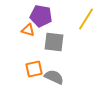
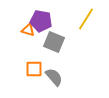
purple pentagon: moved 5 px down
gray square: rotated 15 degrees clockwise
orange square: rotated 12 degrees clockwise
gray semicircle: rotated 24 degrees clockwise
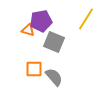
purple pentagon: rotated 20 degrees counterclockwise
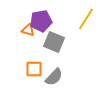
gray semicircle: rotated 84 degrees clockwise
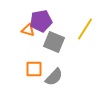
yellow line: moved 1 px left, 10 px down
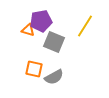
yellow line: moved 3 px up
orange square: rotated 12 degrees clockwise
gray semicircle: rotated 18 degrees clockwise
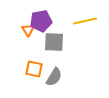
yellow line: moved 5 px up; rotated 45 degrees clockwise
orange triangle: rotated 40 degrees clockwise
gray square: rotated 20 degrees counterclockwise
gray semicircle: rotated 30 degrees counterclockwise
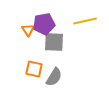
purple pentagon: moved 3 px right, 3 px down
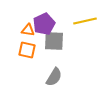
purple pentagon: rotated 15 degrees counterclockwise
orange triangle: rotated 48 degrees counterclockwise
gray square: moved 1 px up
orange square: moved 7 px left, 19 px up
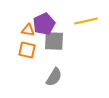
yellow line: moved 1 px right
